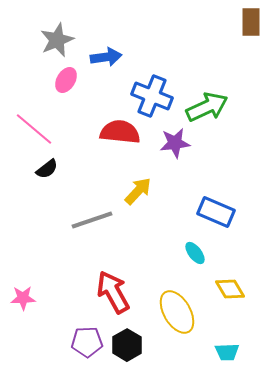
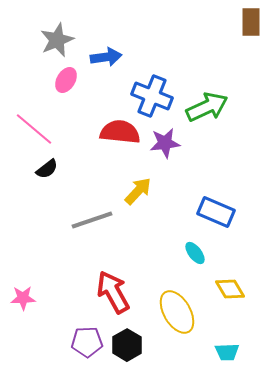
purple star: moved 10 px left
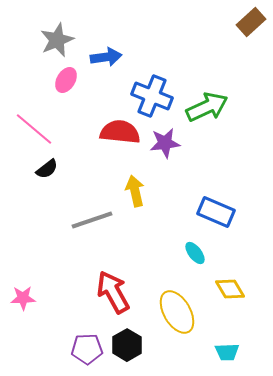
brown rectangle: rotated 48 degrees clockwise
yellow arrow: moved 3 px left; rotated 56 degrees counterclockwise
purple pentagon: moved 7 px down
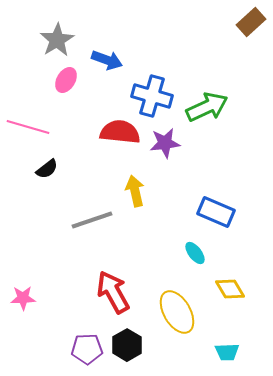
gray star: rotated 8 degrees counterclockwise
blue arrow: moved 1 px right, 3 px down; rotated 28 degrees clockwise
blue cross: rotated 6 degrees counterclockwise
pink line: moved 6 px left, 2 px up; rotated 24 degrees counterclockwise
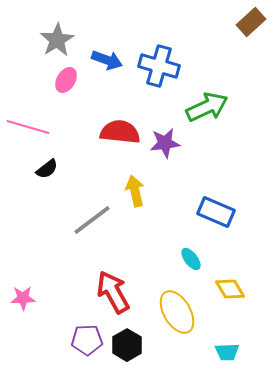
blue cross: moved 7 px right, 30 px up
gray line: rotated 18 degrees counterclockwise
cyan ellipse: moved 4 px left, 6 px down
purple pentagon: moved 9 px up
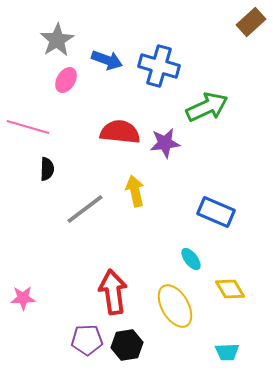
black semicircle: rotated 50 degrees counterclockwise
gray line: moved 7 px left, 11 px up
red arrow: rotated 21 degrees clockwise
yellow ellipse: moved 2 px left, 6 px up
black hexagon: rotated 20 degrees clockwise
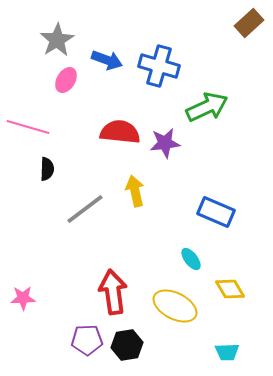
brown rectangle: moved 2 px left, 1 px down
yellow ellipse: rotated 33 degrees counterclockwise
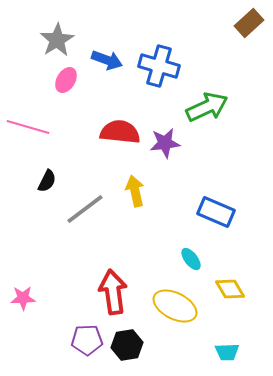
black semicircle: moved 12 px down; rotated 25 degrees clockwise
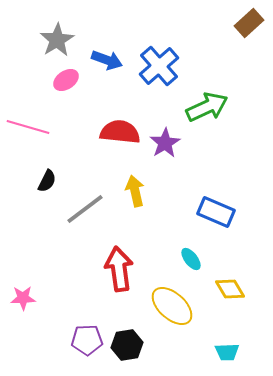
blue cross: rotated 33 degrees clockwise
pink ellipse: rotated 25 degrees clockwise
purple star: rotated 24 degrees counterclockwise
red arrow: moved 6 px right, 23 px up
yellow ellipse: moved 3 px left; rotated 15 degrees clockwise
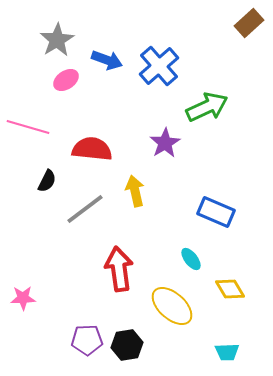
red semicircle: moved 28 px left, 17 px down
